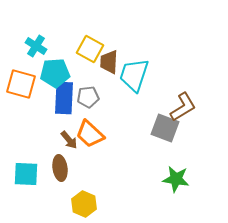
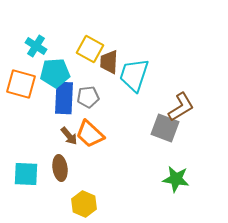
brown L-shape: moved 2 px left
brown arrow: moved 4 px up
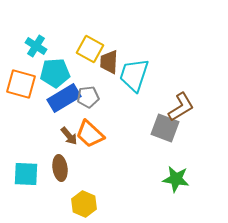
blue rectangle: rotated 56 degrees clockwise
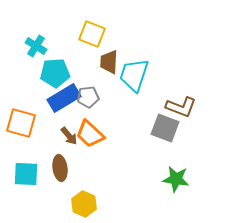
yellow square: moved 2 px right, 15 px up; rotated 8 degrees counterclockwise
orange square: moved 39 px down
brown L-shape: rotated 52 degrees clockwise
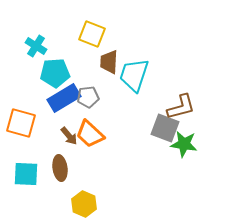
brown L-shape: rotated 36 degrees counterclockwise
green star: moved 8 px right, 35 px up
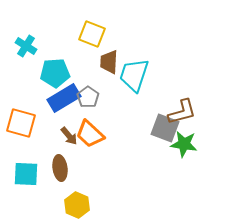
cyan cross: moved 10 px left
gray pentagon: rotated 30 degrees counterclockwise
brown L-shape: moved 1 px right, 5 px down
yellow hexagon: moved 7 px left, 1 px down
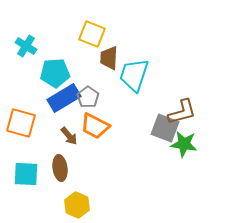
brown trapezoid: moved 4 px up
orange trapezoid: moved 5 px right, 8 px up; rotated 16 degrees counterclockwise
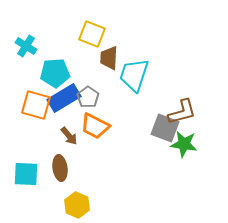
orange square: moved 15 px right, 18 px up
